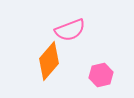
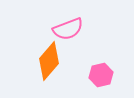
pink semicircle: moved 2 px left, 1 px up
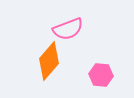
pink hexagon: rotated 20 degrees clockwise
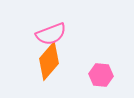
pink semicircle: moved 17 px left, 5 px down
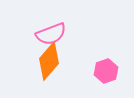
pink hexagon: moved 5 px right, 4 px up; rotated 25 degrees counterclockwise
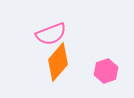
orange diamond: moved 9 px right, 1 px down
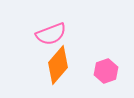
orange diamond: moved 3 px down
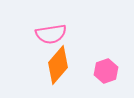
pink semicircle: rotated 12 degrees clockwise
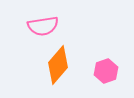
pink semicircle: moved 8 px left, 8 px up
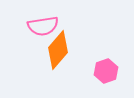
orange diamond: moved 15 px up
